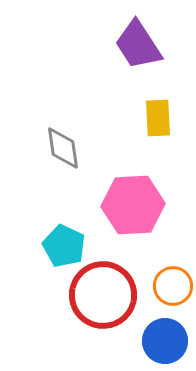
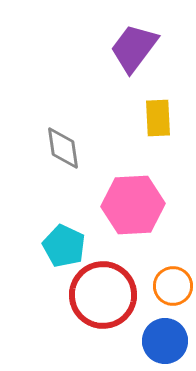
purple trapezoid: moved 4 px left, 3 px down; rotated 70 degrees clockwise
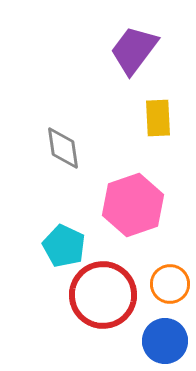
purple trapezoid: moved 2 px down
pink hexagon: rotated 16 degrees counterclockwise
orange circle: moved 3 px left, 2 px up
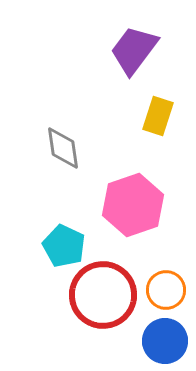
yellow rectangle: moved 2 px up; rotated 21 degrees clockwise
orange circle: moved 4 px left, 6 px down
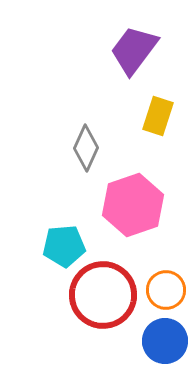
gray diamond: moved 23 px right; rotated 33 degrees clockwise
cyan pentagon: rotated 30 degrees counterclockwise
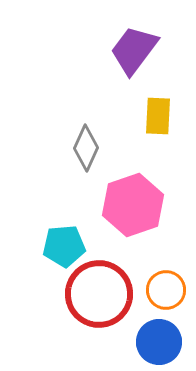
yellow rectangle: rotated 15 degrees counterclockwise
red circle: moved 4 px left, 1 px up
blue circle: moved 6 px left, 1 px down
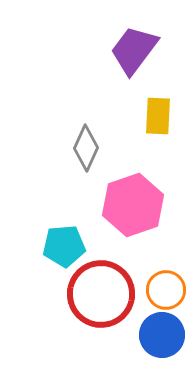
red circle: moved 2 px right
blue circle: moved 3 px right, 7 px up
